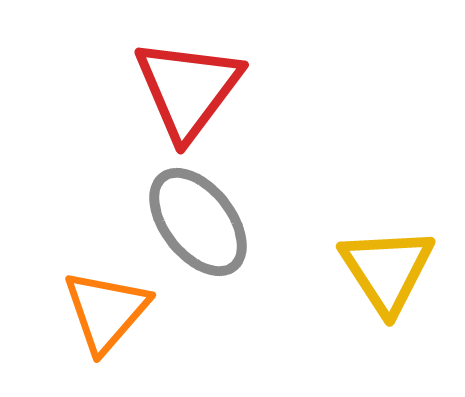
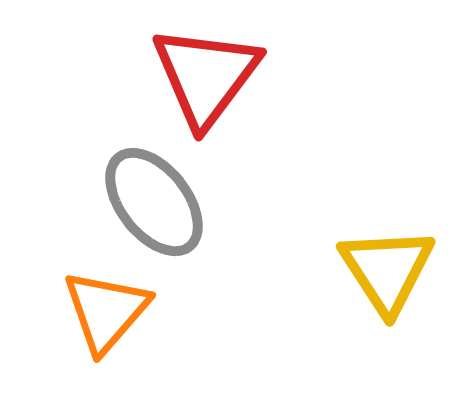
red triangle: moved 18 px right, 13 px up
gray ellipse: moved 44 px left, 20 px up
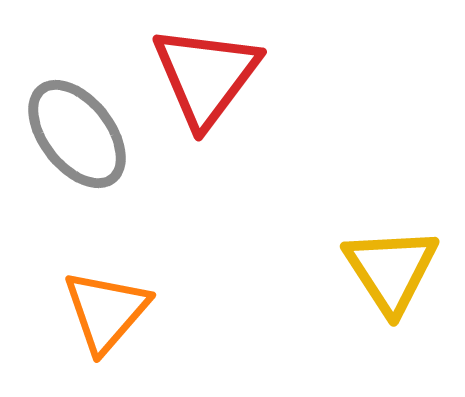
gray ellipse: moved 77 px left, 68 px up
yellow triangle: moved 4 px right
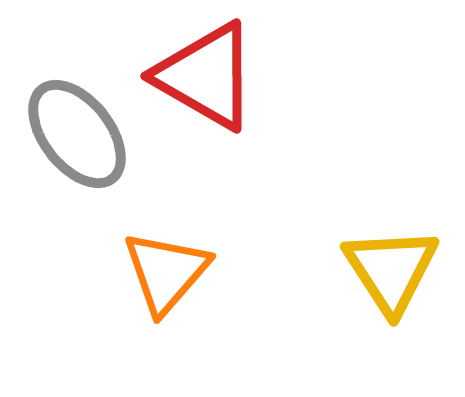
red triangle: rotated 37 degrees counterclockwise
orange triangle: moved 60 px right, 39 px up
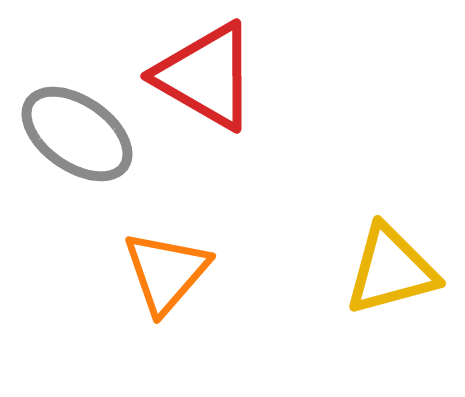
gray ellipse: rotated 17 degrees counterclockwise
yellow triangle: rotated 48 degrees clockwise
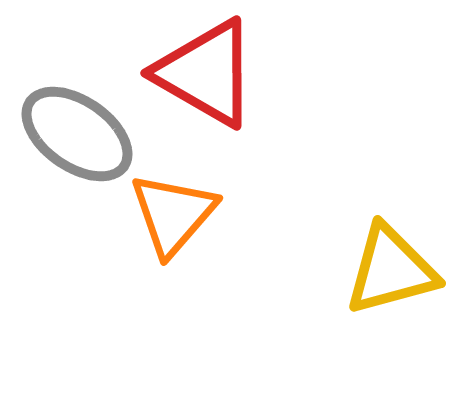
red triangle: moved 3 px up
orange triangle: moved 7 px right, 58 px up
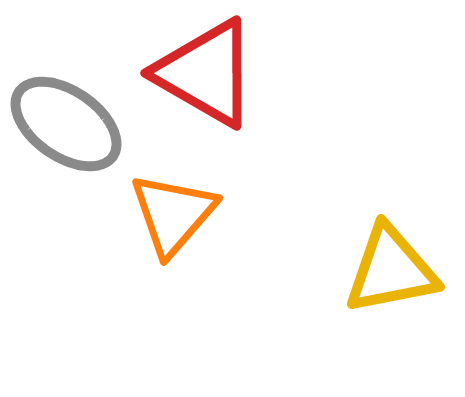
gray ellipse: moved 11 px left, 10 px up
yellow triangle: rotated 4 degrees clockwise
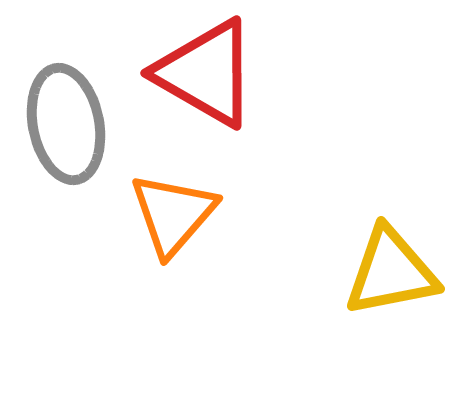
gray ellipse: rotated 44 degrees clockwise
yellow triangle: moved 2 px down
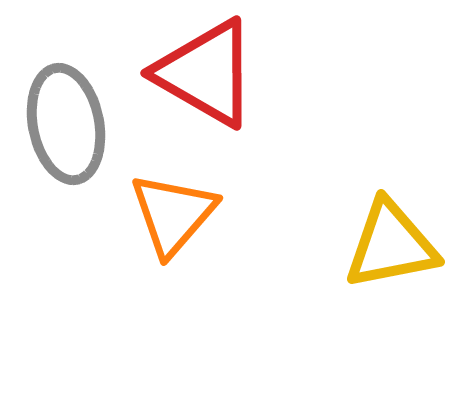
yellow triangle: moved 27 px up
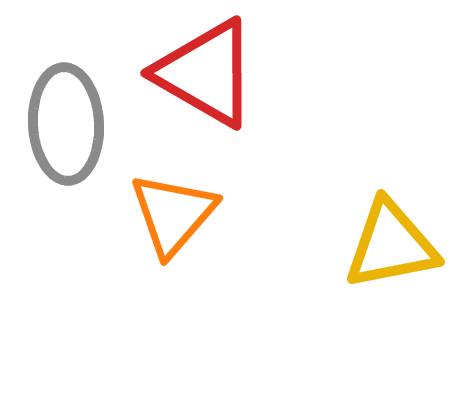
gray ellipse: rotated 8 degrees clockwise
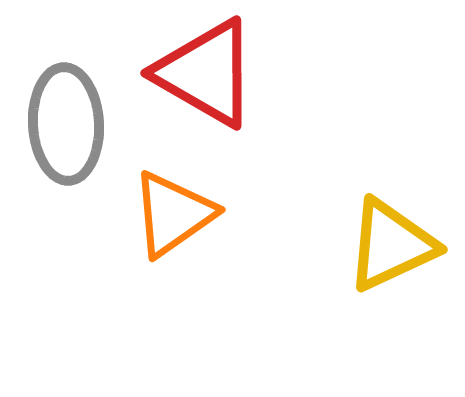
orange triangle: rotated 14 degrees clockwise
yellow triangle: rotated 14 degrees counterclockwise
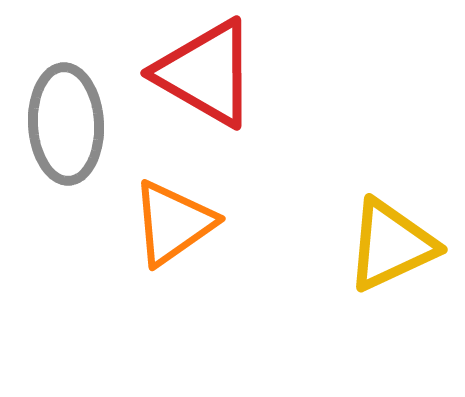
orange triangle: moved 9 px down
